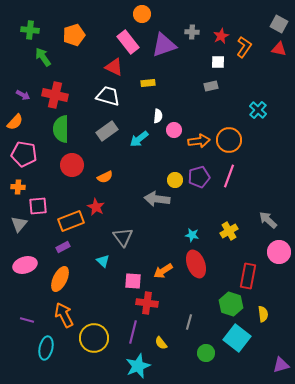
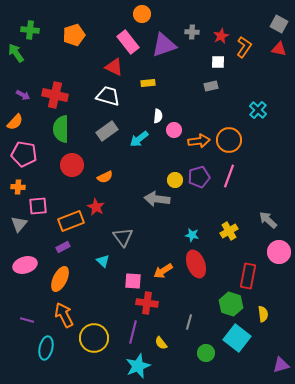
green arrow at (43, 57): moved 27 px left, 4 px up
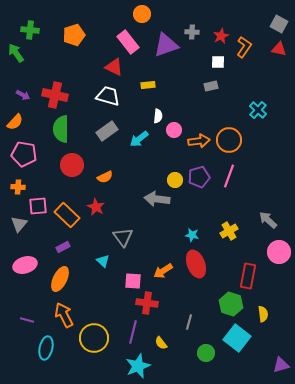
purple triangle at (164, 45): moved 2 px right
yellow rectangle at (148, 83): moved 2 px down
orange rectangle at (71, 221): moved 4 px left, 6 px up; rotated 65 degrees clockwise
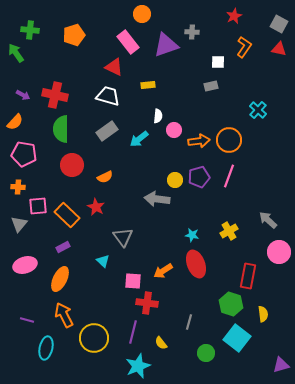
red star at (221, 36): moved 13 px right, 20 px up
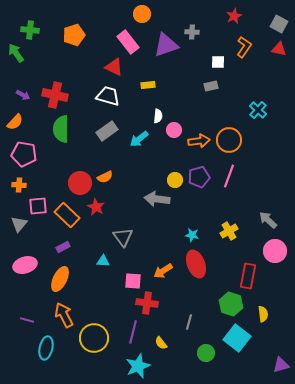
red circle at (72, 165): moved 8 px right, 18 px down
orange cross at (18, 187): moved 1 px right, 2 px up
pink circle at (279, 252): moved 4 px left, 1 px up
cyan triangle at (103, 261): rotated 40 degrees counterclockwise
